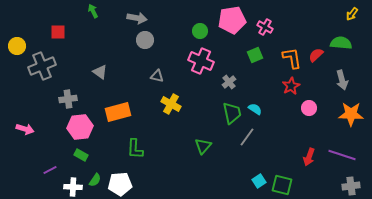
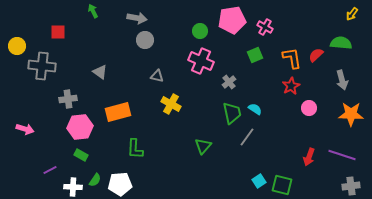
gray cross at (42, 66): rotated 28 degrees clockwise
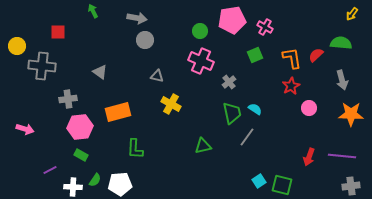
green triangle at (203, 146): rotated 36 degrees clockwise
purple line at (342, 155): moved 1 px down; rotated 12 degrees counterclockwise
